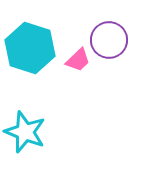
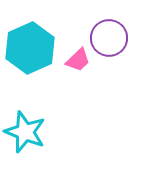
purple circle: moved 2 px up
cyan hexagon: rotated 18 degrees clockwise
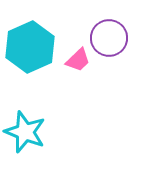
cyan hexagon: moved 1 px up
